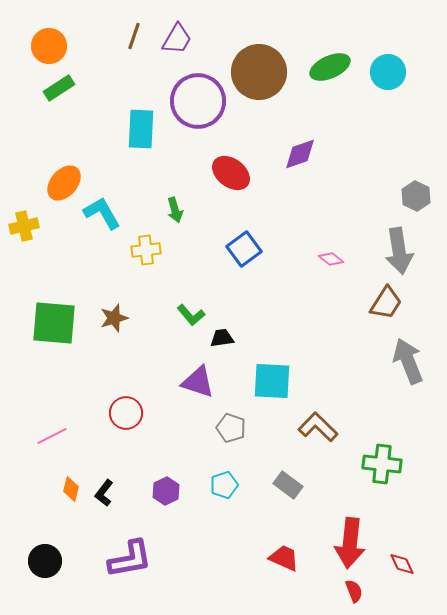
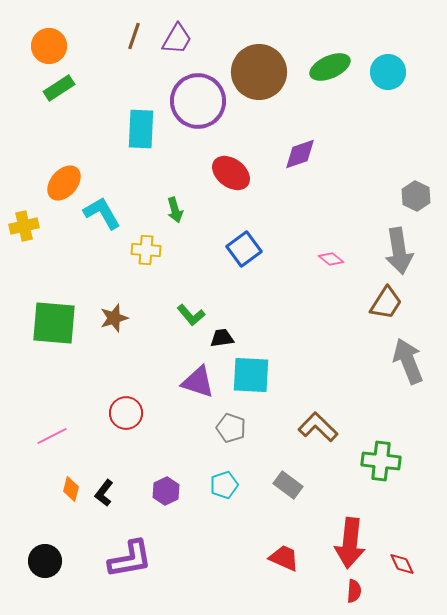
yellow cross at (146, 250): rotated 12 degrees clockwise
cyan square at (272, 381): moved 21 px left, 6 px up
green cross at (382, 464): moved 1 px left, 3 px up
red semicircle at (354, 591): rotated 25 degrees clockwise
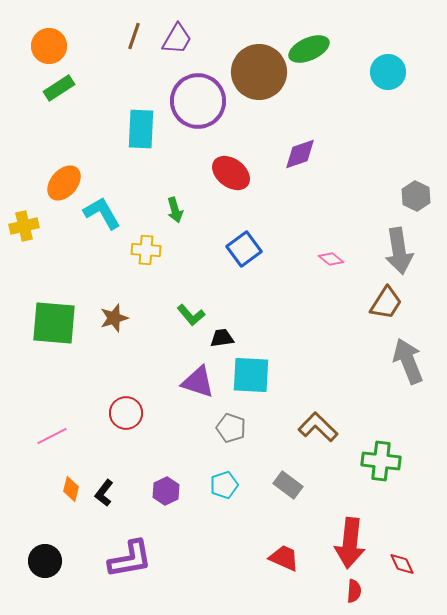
green ellipse at (330, 67): moved 21 px left, 18 px up
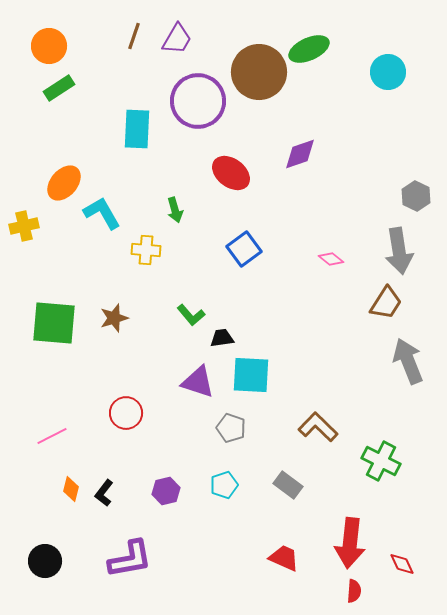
cyan rectangle at (141, 129): moved 4 px left
green cross at (381, 461): rotated 21 degrees clockwise
purple hexagon at (166, 491): rotated 12 degrees clockwise
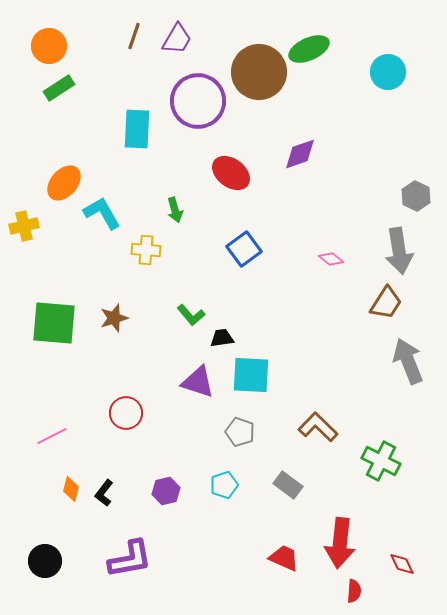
gray pentagon at (231, 428): moved 9 px right, 4 px down
red arrow at (350, 543): moved 10 px left
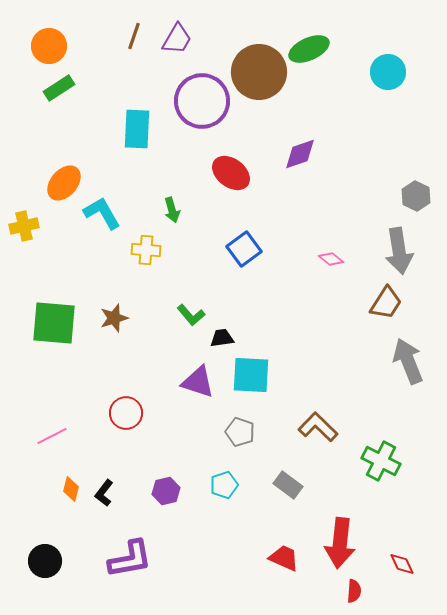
purple circle at (198, 101): moved 4 px right
green arrow at (175, 210): moved 3 px left
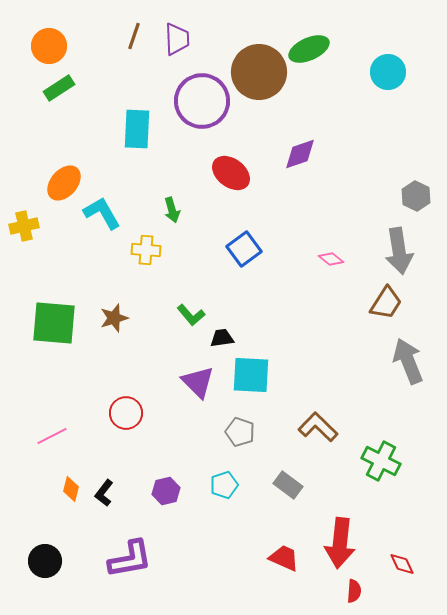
purple trapezoid at (177, 39): rotated 32 degrees counterclockwise
purple triangle at (198, 382): rotated 27 degrees clockwise
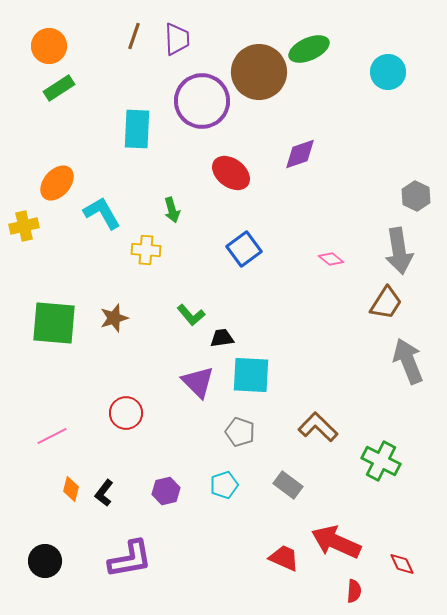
orange ellipse at (64, 183): moved 7 px left
red arrow at (340, 543): moved 4 px left, 1 px up; rotated 108 degrees clockwise
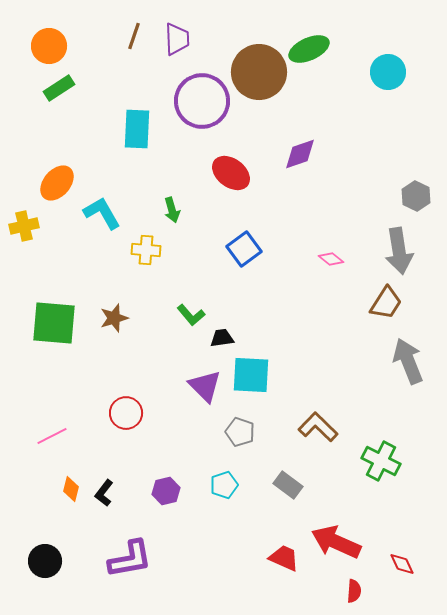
purple triangle at (198, 382): moved 7 px right, 4 px down
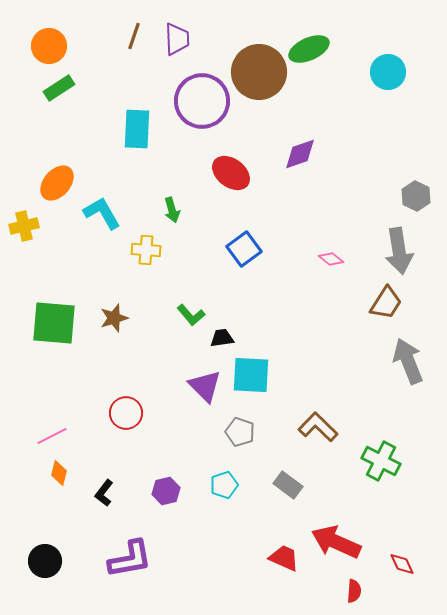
orange diamond at (71, 489): moved 12 px left, 16 px up
